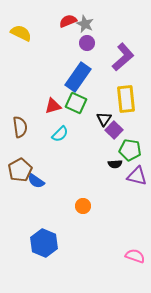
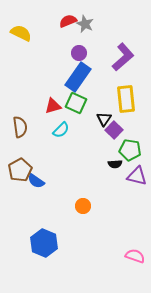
purple circle: moved 8 px left, 10 px down
cyan semicircle: moved 1 px right, 4 px up
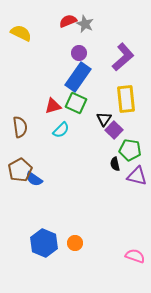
black semicircle: rotated 80 degrees clockwise
blue semicircle: moved 2 px left, 2 px up
orange circle: moved 8 px left, 37 px down
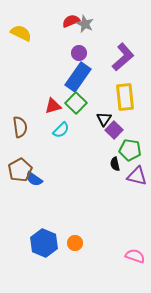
red semicircle: moved 3 px right
yellow rectangle: moved 1 px left, 2 px up
green square: rotated 20 degrees clockwise
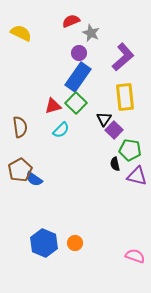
gray star: moved 6 px right, 9 px down
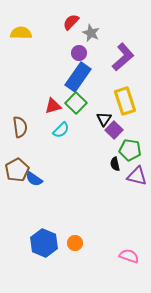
red semicircle: moved 1 px down; rotated 24 degrees counterclockwise
yellow semicircle: rotated 25 degrees counterclockwise
yellow rectangle: moved 4 px down; rotated 12 degrees counterclockwise
brown pentagon: moved 3 px left
pink semicircle: moved 6 px left
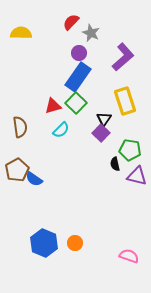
purple square: moved 13 px left, 3 px down
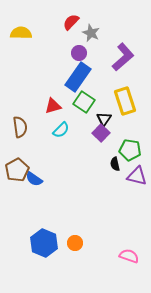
green square: moved 8 px right, 1 px up; rotated 10 degrees counterclockwise
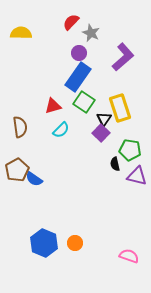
yellow rectangle: moved 5 px left, 7 px down
